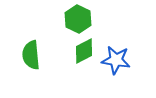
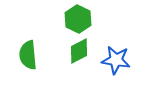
green diamond: moved 5 px left
green semicircle: moved 3 px left
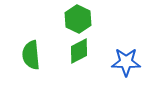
green semicircle: moved 3 px right
blue star: moved 10 px right, 2 px down; rotated 8 degrees counterclockwise
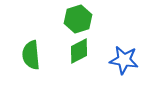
green hexagon: rotated 16 degrees clockwise
blue star: moved 2 px left, 2 px up; rotated 8 degrees clockwise
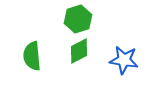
green semicircle: moved 1 px right, 1 px down
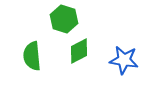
green hexagon: moved 14 px left; rotated 24 degrees counterclockwise
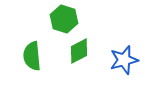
blue star: rotated 24 degrees counterclockwise
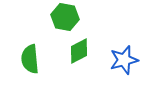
green hexagon: moved 1 px right, 2 px up; rotated 8 degrees counterclockwise
green semicircle: moved 2 px left, 3 px down
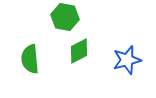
blue star: moved 3 px right
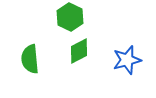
green hexagon: moved 5 px right; rotated 16 degrees clockwise
